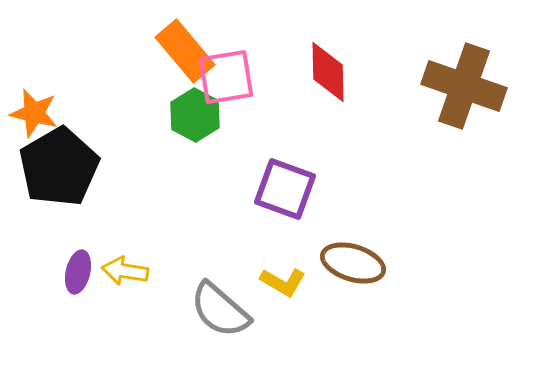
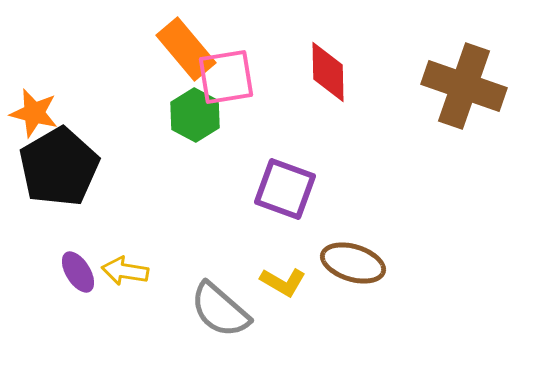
orange rectangle: moved 1 px right, 2 px up
purple ellipse: rotated 45 degrees counterclockwise
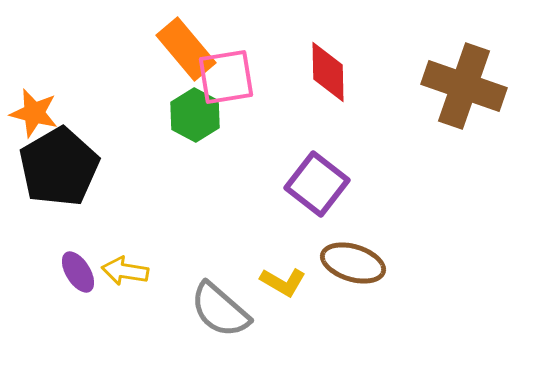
purple square: moved 32 px right, 5 px up; rotated 18 degrees clockwise
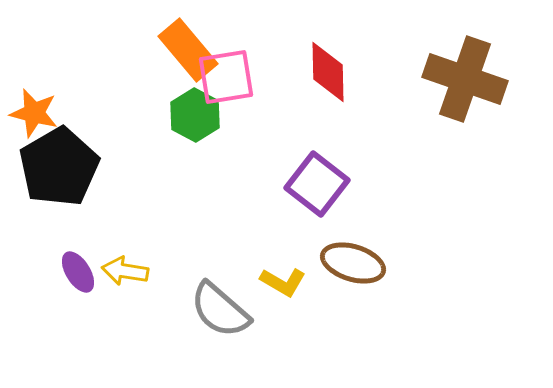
orange rectangle: moved 2 px right, 1 px down
brown cross: moved 1 px right, 7 px up
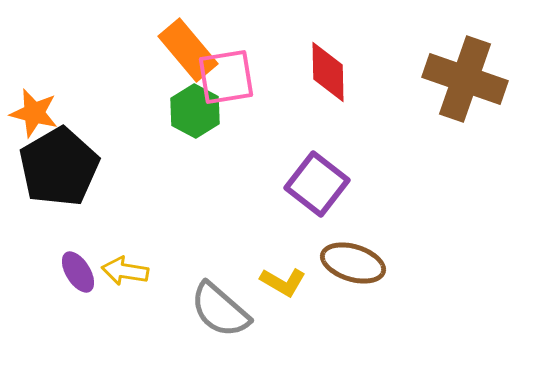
green hexagon: moved 4 px up
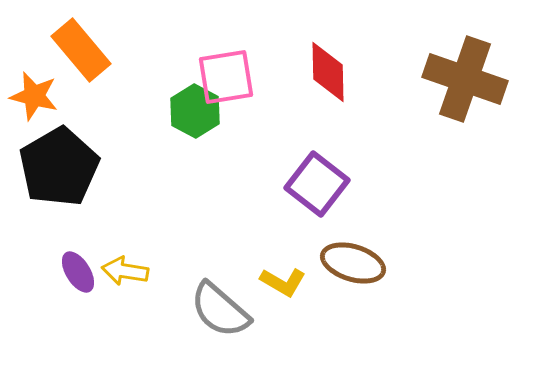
orange rectangle: moved 107 px left
orange star: moved 17 px up
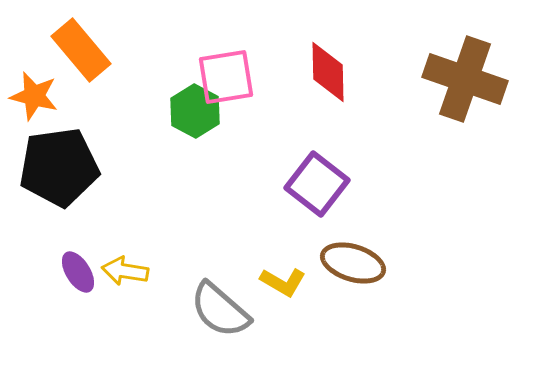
black pentagon: rotated 22 degrees clockwise
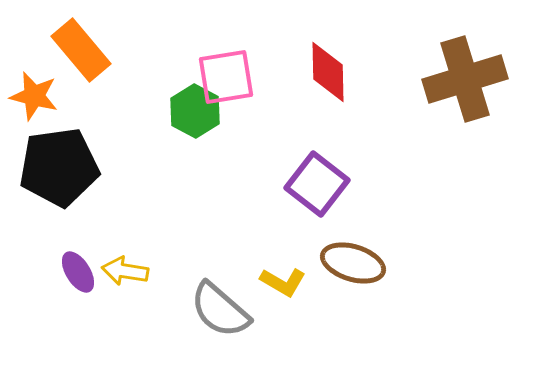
brown cross: rotated 36 degrees counterclockwise
